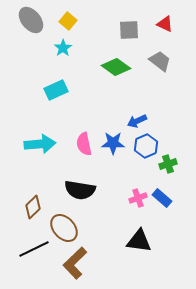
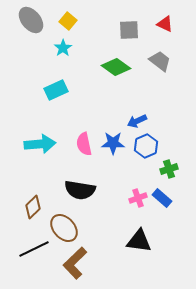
green cross: moved 1 px right, 5 px down
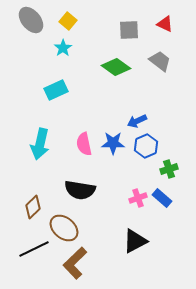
cyan arrow: rotated 108 degrees clockwise
brown ellipse: rotated 8 degrees counterclockwise
black triangle: moved 4 px left; rotated 36 degrees counterclockwise
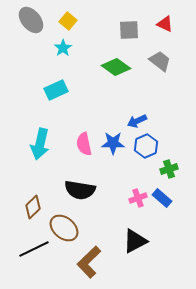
brown L-shape: moved 14 px right, 1 px up
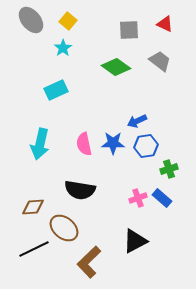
blue hexagon: rotated 15 degrees clockwise
brown diamond: rotated 40 degrees clockwise
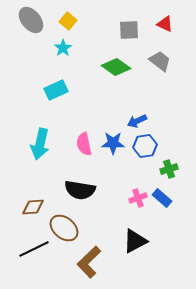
blue hexagon: moved 1 px left
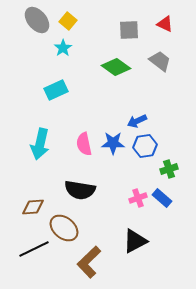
gray ellipse: moved 6 px right
